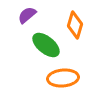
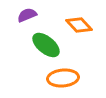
purple semicircle: rotated 18 degrees clockwise
orange diamond: moved 4 px right; rotated 60 degrees counterclockwise
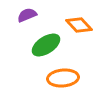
green ellipse: rotated 72 degrees counterclockwise
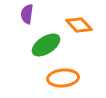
purple semicircle: moved 1 px up; rotated 60 degrees counterclockwise
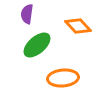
orange diamond: moved 1 px left, 1 px down
green ellipse: moved 9 px left; rotated 8 degrees counterclockwise
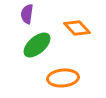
orange diamond: moved 1 px left, 2 px down
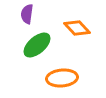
orange ellipse: moved 1 px left
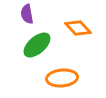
purple semicircle: rotated 18 degrees counterclockwise
orange diamond: moved 1 px right
